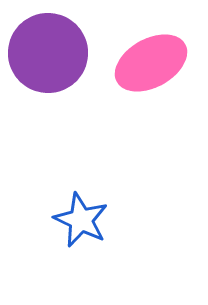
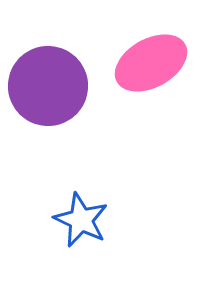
purple circle: moved 33 px down
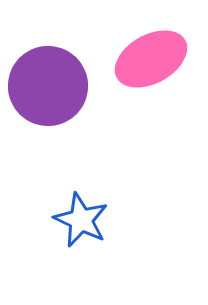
pink ellipse: moved 4 px up
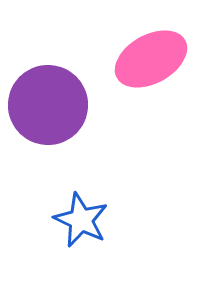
purple circle: moved 19 px down
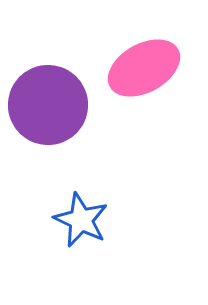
pink ellipse: moved 7 px left, 9 px down
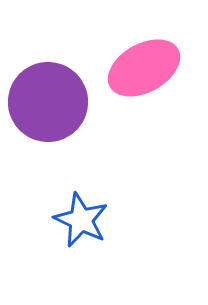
purple circle: moved 3 px up
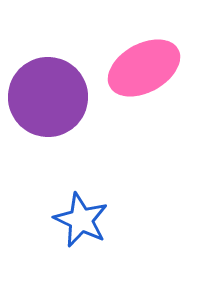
purple circle: moved 5 px up
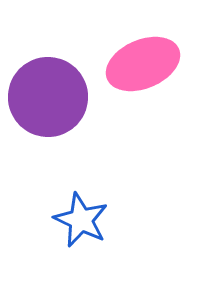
pink ellipse: moved 1 px left, 4 px up; rotated 6 degrees clockwise
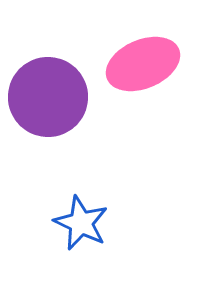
blue star: moved 3 px down
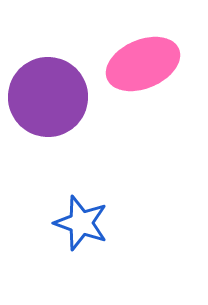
blue star: rotated 6 degrees counterclockwise
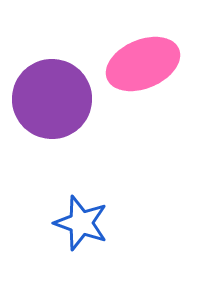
purple circle: moved 4 px right, 2 px down
